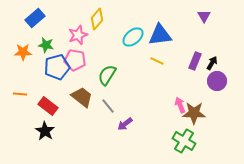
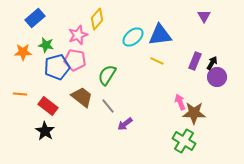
purple circle: moved 4 px up
pink arrow: moved 3 px up
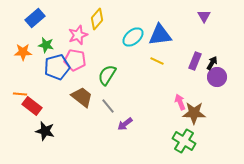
red rectangle: moved 16 px left
black star: rotated 18 degrees counterclockwise
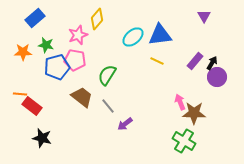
purple rectangle: rotated 18 degrees clockwise
black star: moved 3 px left, 7 px down
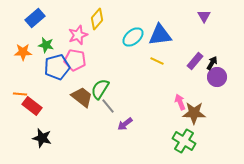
green semicircle: moved 7 px left, 14 px down
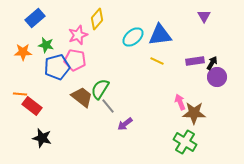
purple rectangle: rotated 42 degrees clockwise
green cross: moved 1 px right, 1 px down
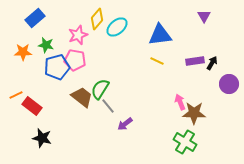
cyan ellipse: moved 16 px left, 10 px up
purple circle: moved 12 px right, 7 px down
orange line: moved 4 px left, 1 px down; rotated 32 degrees counterclockwise
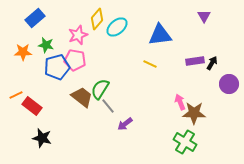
yellow line: moved 7 px left, 3 px down
